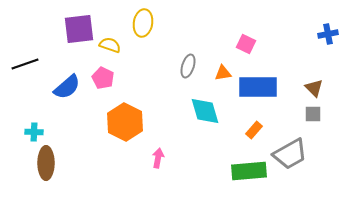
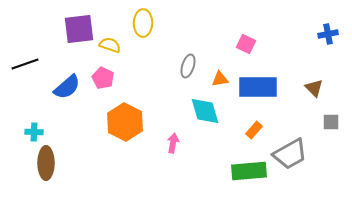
yellow ellipse: rotated 8 degrees counterclockwise
orange triangle: moved 3 px left, 6 px down
gray square: moved 18 px right, 8 px down
pink arrow: moved 15 px right, 15 px up
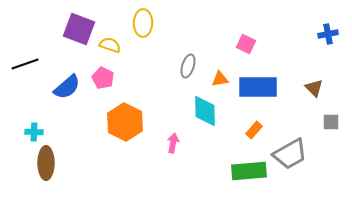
purple square: rotated 28 degrees clockwise
cyan diamond: rotated 16 degrees clockwise
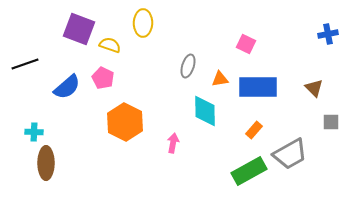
green rectangle: rotated 24 degrees counterclockwise
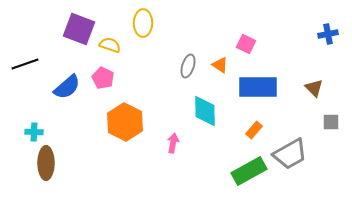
orange triangle: moved 14 px up; rotated 42 degrees clockwise
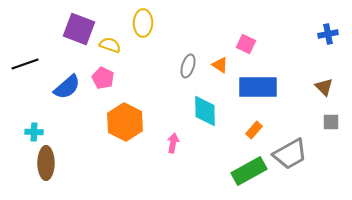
brown triangle: moved 10 px right, 1 px up
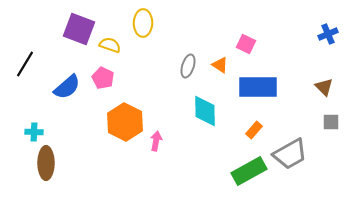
blue cross: rotated 12 degrees counterclockwise
black line: rotated 40 degrees counterclockwise
pink arrow: moved 17 px left, 2 px up
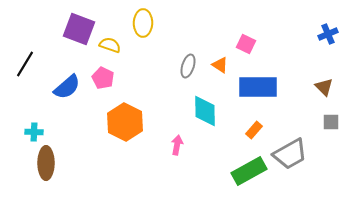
pink arrow: moved 21 px right, 4 px down
